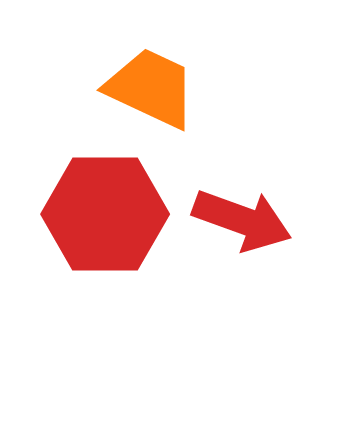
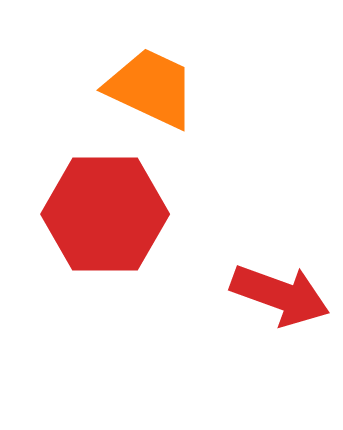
red arrow: moved 38 px right, 75 px down
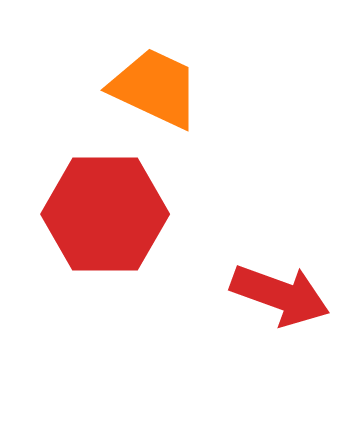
orange trapezoid: moved 4 px right
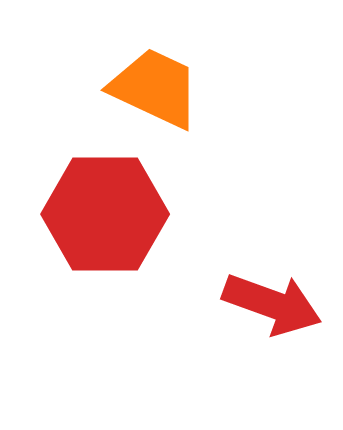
red arrow: moved 8 px left, 9 px down
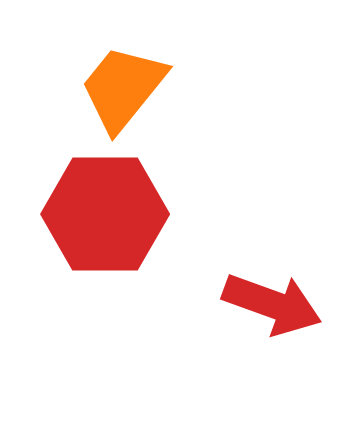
orange trapezoid: moved 32 px left; rotated 76 degrees counterclockwise
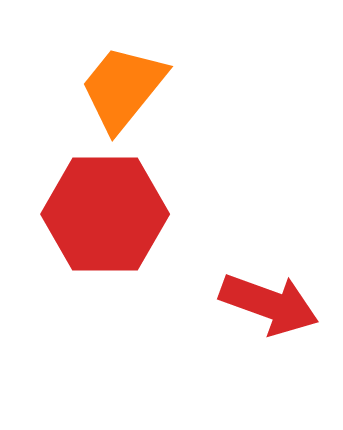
red arrow: moved 3 px left
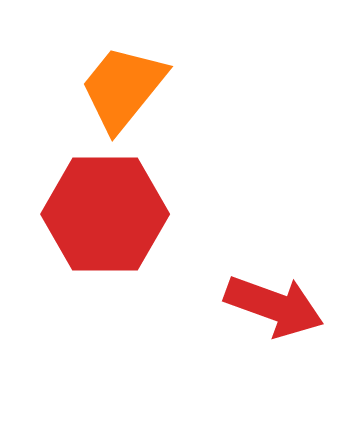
red arrow: moved 5 px right, 2 px down
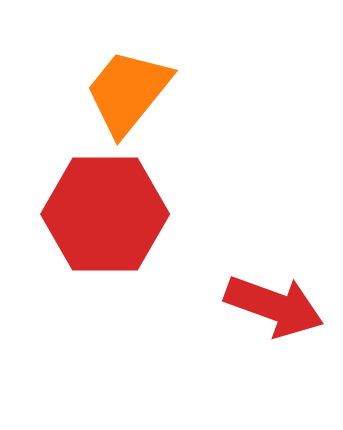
orange trapezoid: moved 5 px right, 4 px down
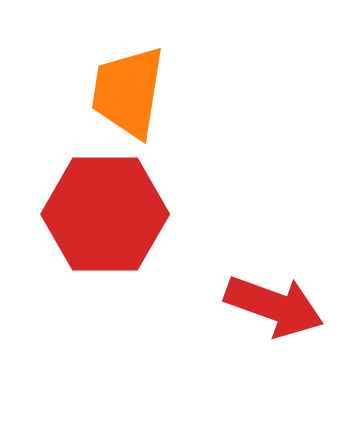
orange trapezoid: rotated 30 degrees counterclockwise
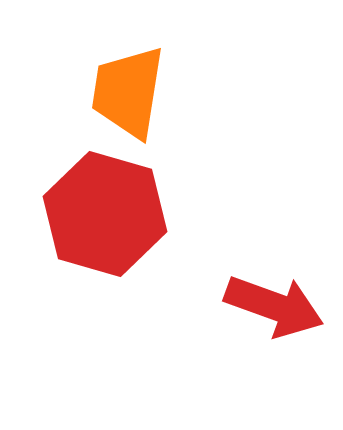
red hexagon: rotated 16 degrees clockwise
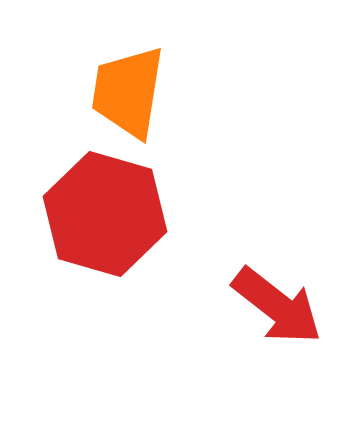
red arrow: moved 3 px right; rotated 18 degrees clockwise
